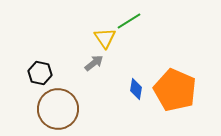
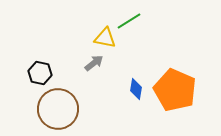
yellow triangle: rotated 45 degrees counterclockwise
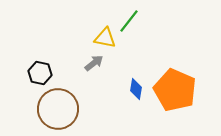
green line: rotated 20 degrees counterclockwise
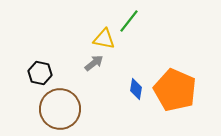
yellow triangle: moved 1 px left, 1 px down
brown circle: moved 2 px right
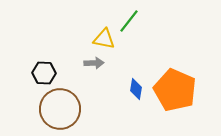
gray arrow: rotated 36 degrees clockwise
black hexagon: moved 4 px right; rotated 10 degrees counterclockwise
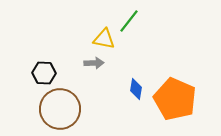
orange pentagon: moved 9 px down
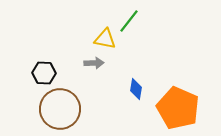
yellow triangle: moved 1 px right
orange pentagon: moved 3 px right, 9 px down
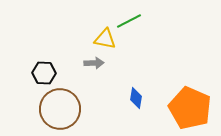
green line: rotated 25 degrees clockwise
blue diamond: moved 9 px down
orange pentagon: moved 12 px right
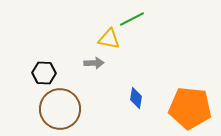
green line: moved 3 px right, 2 px up
yellow triangle: moved 4 px right
orange pentagon: rotated 18 degrees counterclockwise
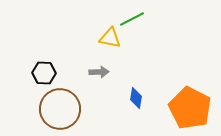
yellow triangle: moved 1 px right, 1 px up
gray arrow: moved 5 px right, 9 px down
orange pentagon: rotated 21 degrees clockwise
